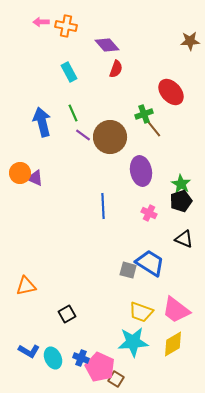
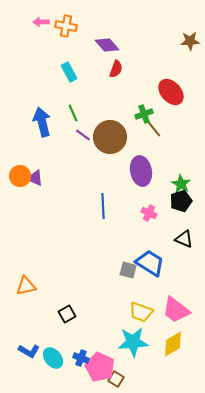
orange circle: moved 3 px down
cyan ellipse: rotated 15 degrees counterclockwise
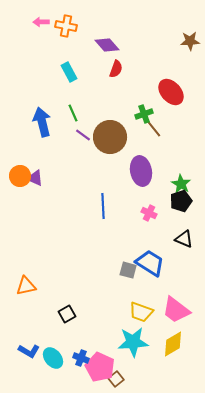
brown square: rotated 21 degrees clockwise
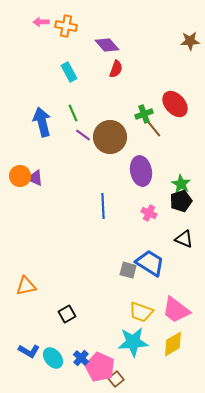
red ellipse: moved 4 px right, 12 px down
blue cross: rotated 21 degrees clockwise
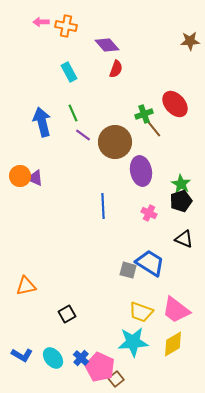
brown circle: moved 5 px right, 5 px down
blue L-shape: moved 7 px left, 4 px down
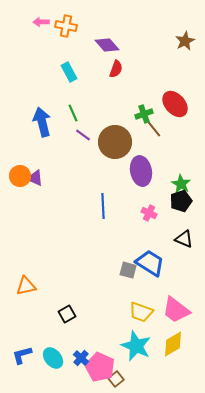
brown star: moved 5 px left; rotated 24 degrees counterclockwise
cyan star: moved 3 px right, 4 px down; rotated 28 degrees clockwise
blue L-shape: rotated 135 degrees clockwise
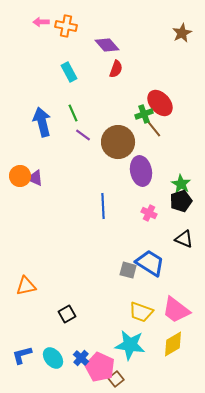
brown star: moved 3 px left, 8 px up
red ellipse: moved 15 px left, 1 px up
brown circle: moved 3 px right
cyan star: moved 6 px left, 1 px up; rotated 16 degrees counterclockwise
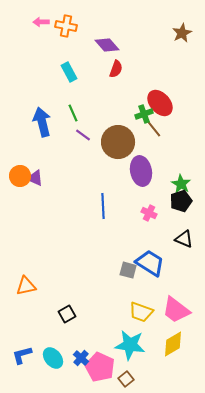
brown square: moved 10 px right
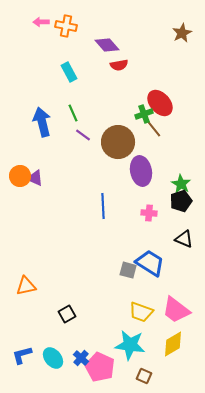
red semicircle: moved 3 px right, 4 px up; rotated 60 degrees clockwise
pink cross: rotated 21 degrees counterclockwise
brown square: moved 18 px right, 3 px up; rotated 28 degrees counterclockwise
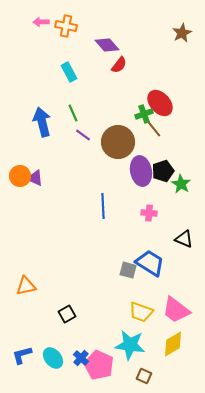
red semicircle: rotated 42 degrees counterclockwise
black pentagon: moved 18 px left, 30 px up
pink pentagon: moved 1 px left, 2 px up
